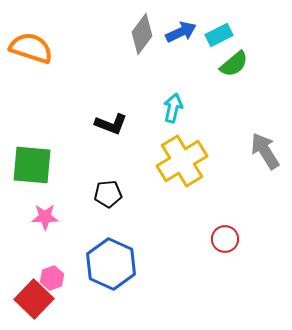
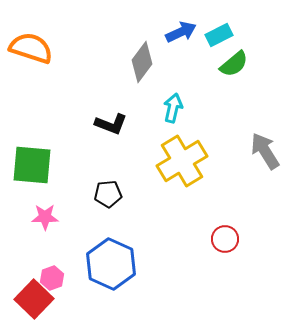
gray diamond: moved 28 px down
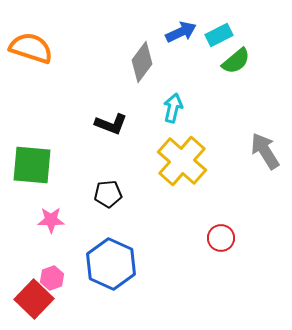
green semicircle: moved 2 px right, 3 px up
yellow cross: rotated 18 degrees counterclockwise
pink star: moved 6 px right, 3 px down
red circle: moved 4 px left, 1 px up
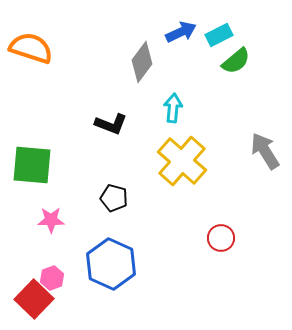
cyan arrow: rotated 8 degrees counterclockwise
black pentagon: moved 6 px right, 4 px down; rotated 20 degrees clockwise
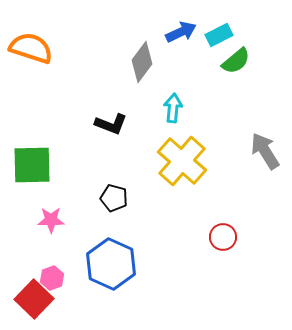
green square: rotated 6 degrees counterclockwise
red circle: moved 2 px right, 1 px up
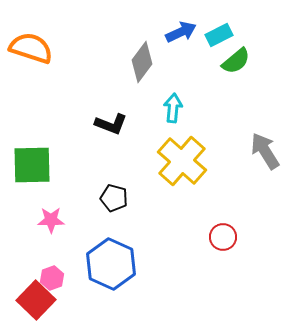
red square: moved 2 px right, 1 px down
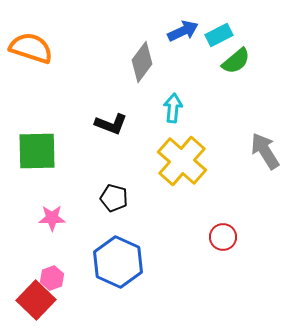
blue arrow: moved 2 px right, 1 px up
green square: moved 5 px right, 14 px up
pink star: moved 1 px right, 2 px up
blue hexagon: moved 7 px right, 2 px up
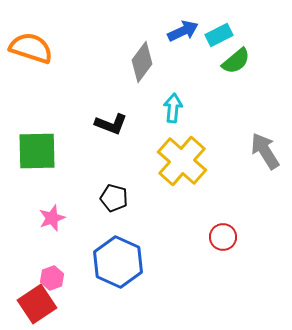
pink star: rotated 20 degrees counterclockwise
red square: moved 1 px right, 4 px down; rotated 12 degrees clockwise
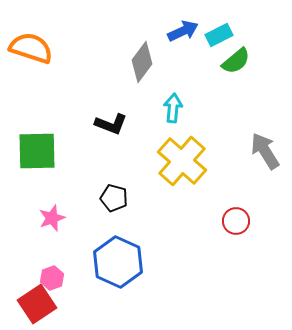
red circle: moved 13 px right, 16 px up
